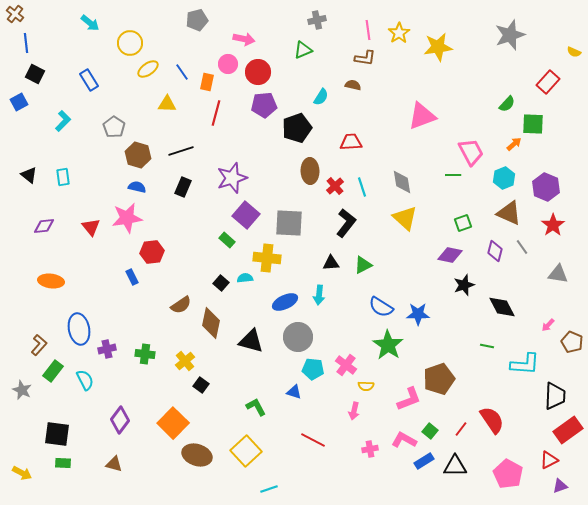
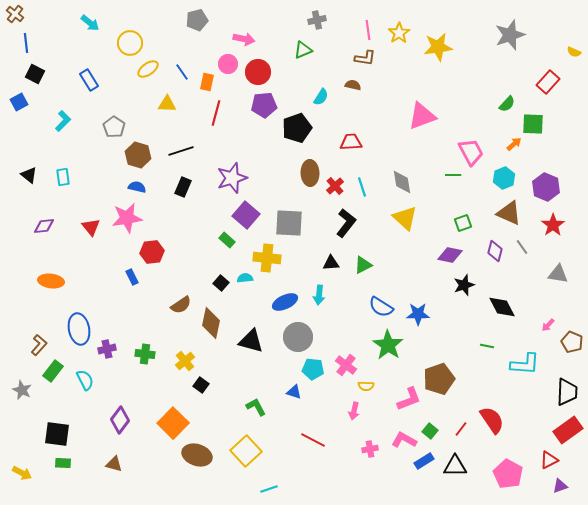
brown ellipse at (310, 171): moved 2 px down
black trapezoid at (555, 396): moved 12 px right, 4 px up
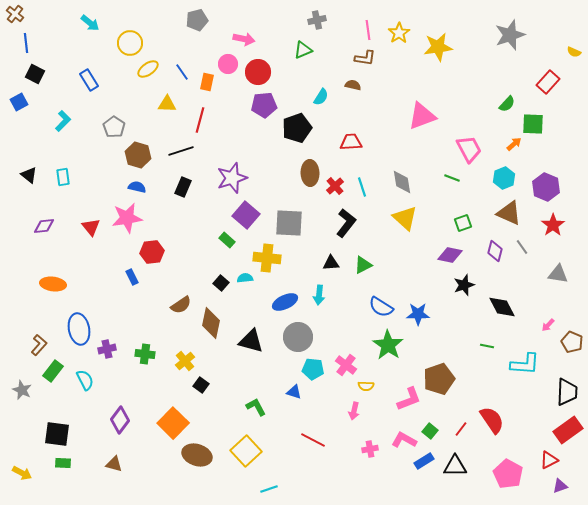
red line at (216, 113): moved 16 px left, 7 px down
pink trapezoid at (471, 152): moved 2 px left, 3 px up
green line at (453, 175): moved 1 px left, 3 px down; rotated 21 degrees clockwise
orange ellipse at (51, 281): moved 2 px right, 3 px down
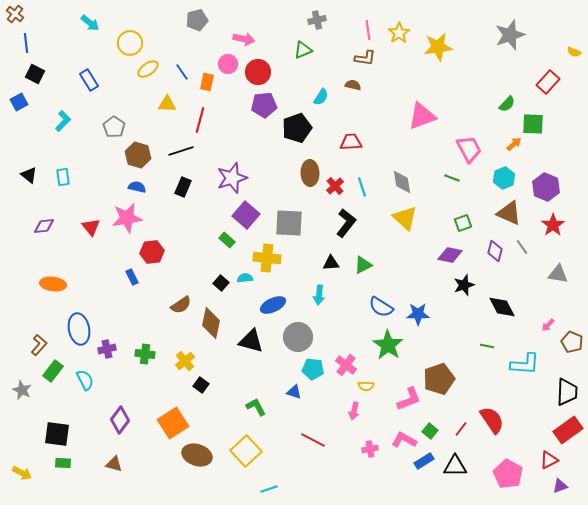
blue ellipse at (285, 302): moved 12 px left, 3 px down
orange square at (173, 423): rotated 12 degrees clockwise
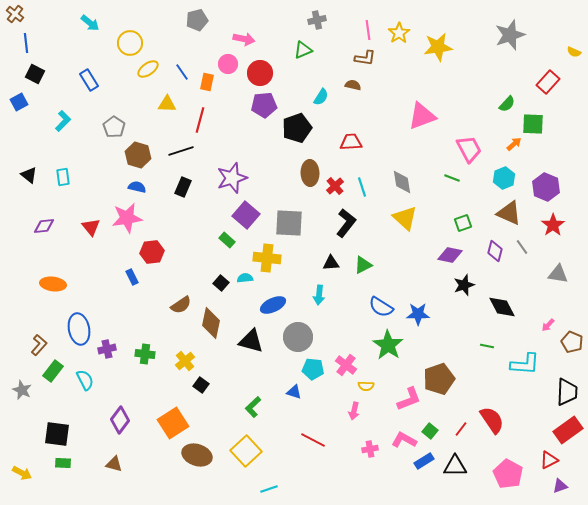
red circle at (258, 72): moved 2 px right, 1 px down
green L-shape at (256, 407): moved 3 px left; rotated 105 degrees counterclockwise
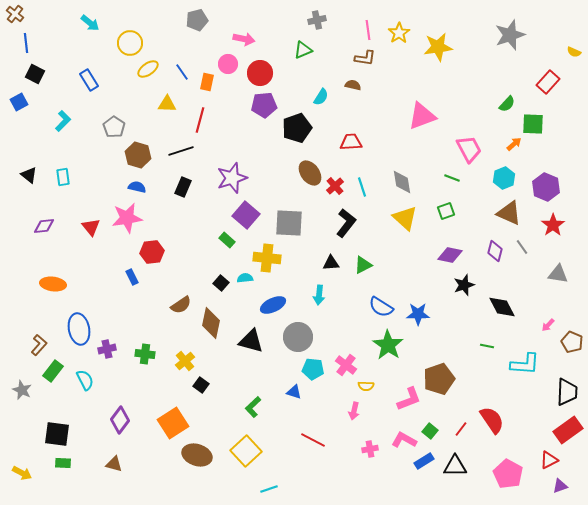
brown ellipse at (310, 173): rotated 35 degrees counterclockwise
green square at (463, 223): moved 17 px left, 12 px up
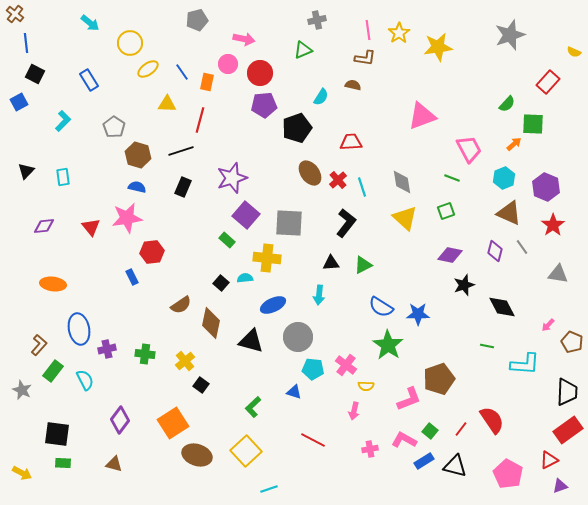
black triangle at (29, 175): moved 3 px left, 4 px up; rotated 36 degrees clockwise
red cross at (335, 186): moved 3 px right, 6 px up
black triangle at (455, 466): rotated 15 degrees clockwise
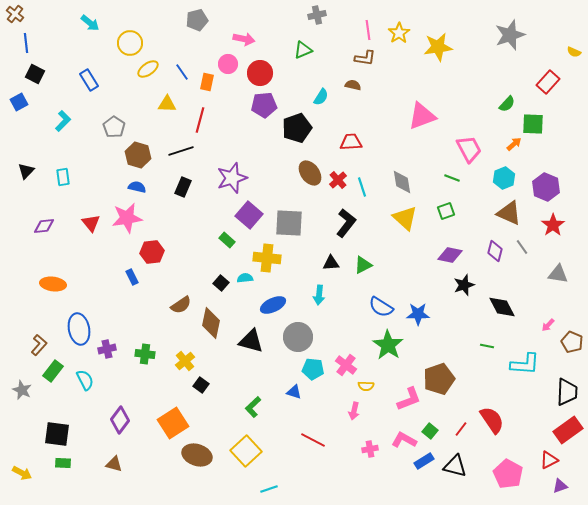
gray cross at (317, 20): moved 5 px up
purple square at (246, 215): moved 3 px right
red triangle at (91, 227): moved 4 px up
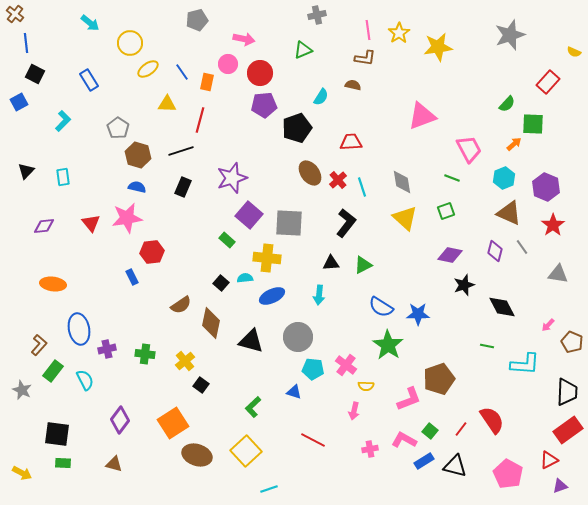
gray pentagon at (114, 127): moved 4 px right, 1 px down
blue ellipse at (273, 305): moved 1 px left, 9 px up
